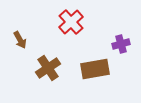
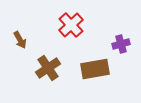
red cross: moved 3 px down
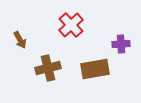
purple cross: rotated 12 degrees clockwise
brown cross: rotated 20 degrees clockwise
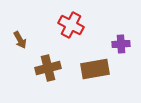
red cross: rotated 20 degrees counterclockwise
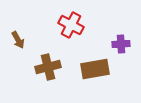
brown arrow: moved 2 px left
brown cross: moved 1 px up
